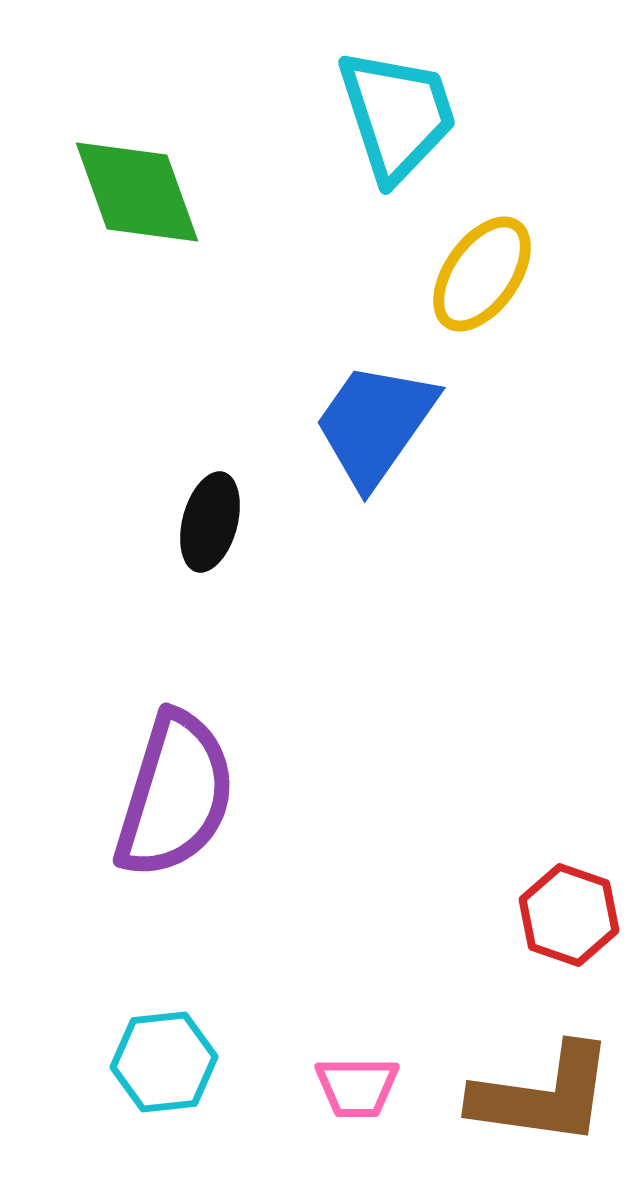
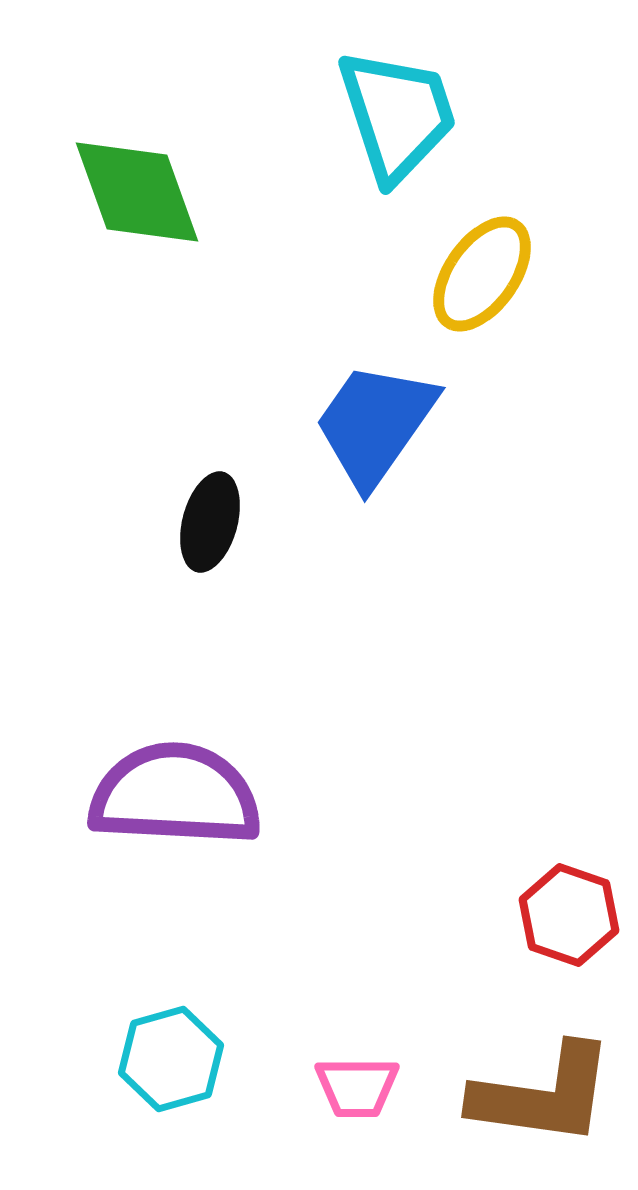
purple semicircle: rotated 104 degrees counterclockwise
cyan hexagon: moved 7 px right, 3 px up; rotated 10 degrees counterclockwise
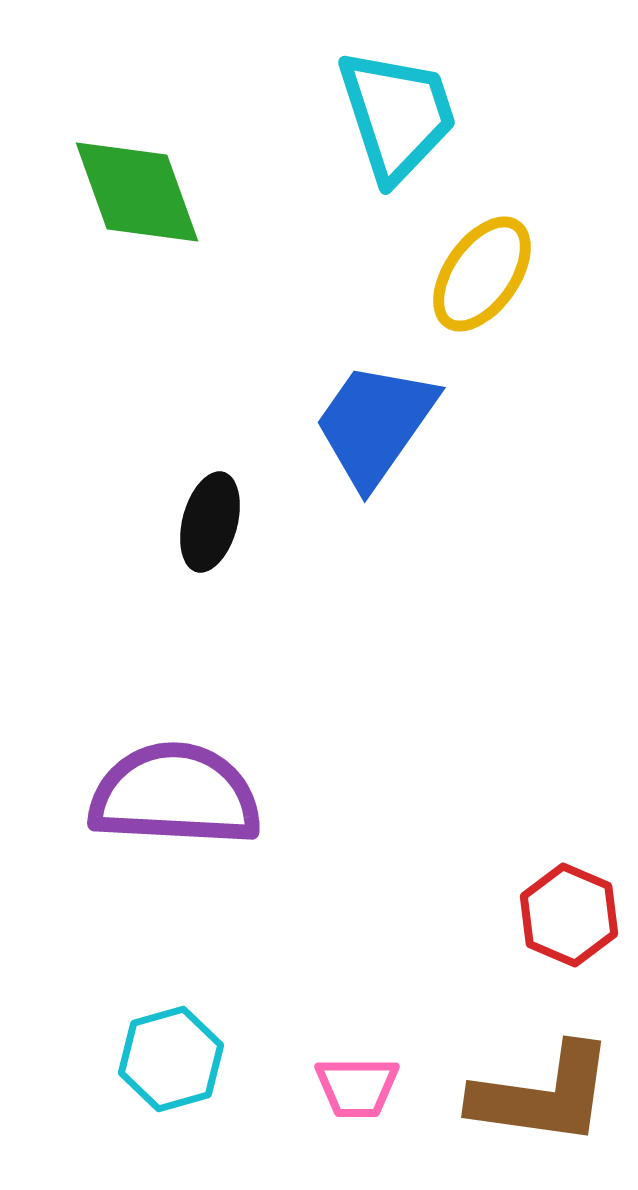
red hexagon: rotated 4 degrees clockwise
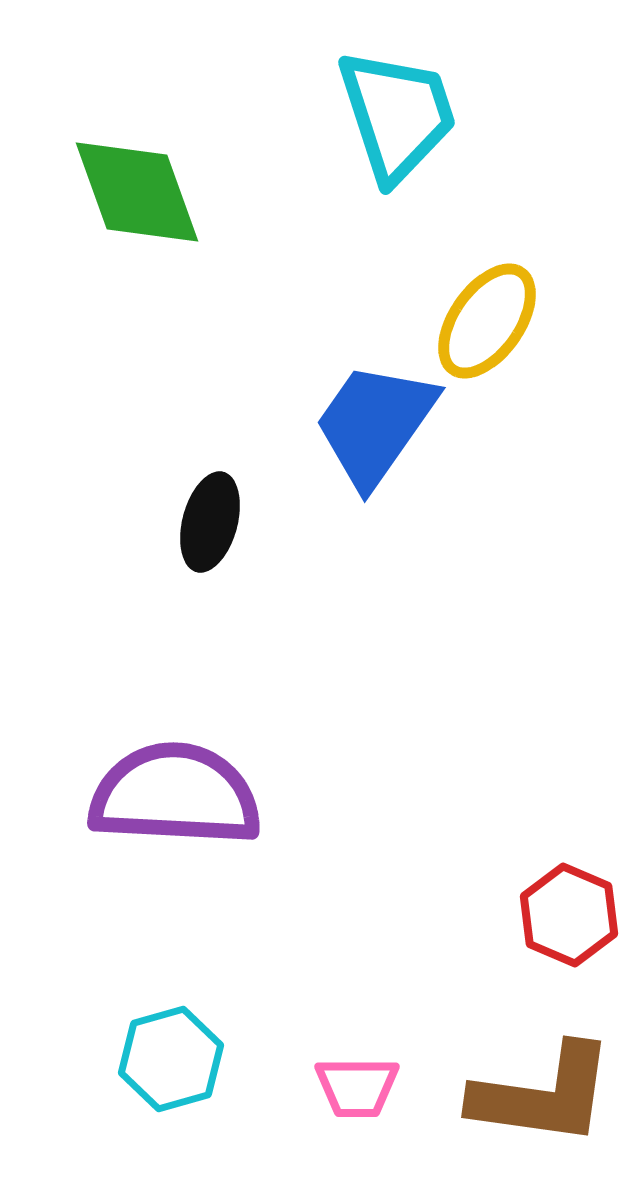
yellow ellipse: moved 5 px right, 47 px down
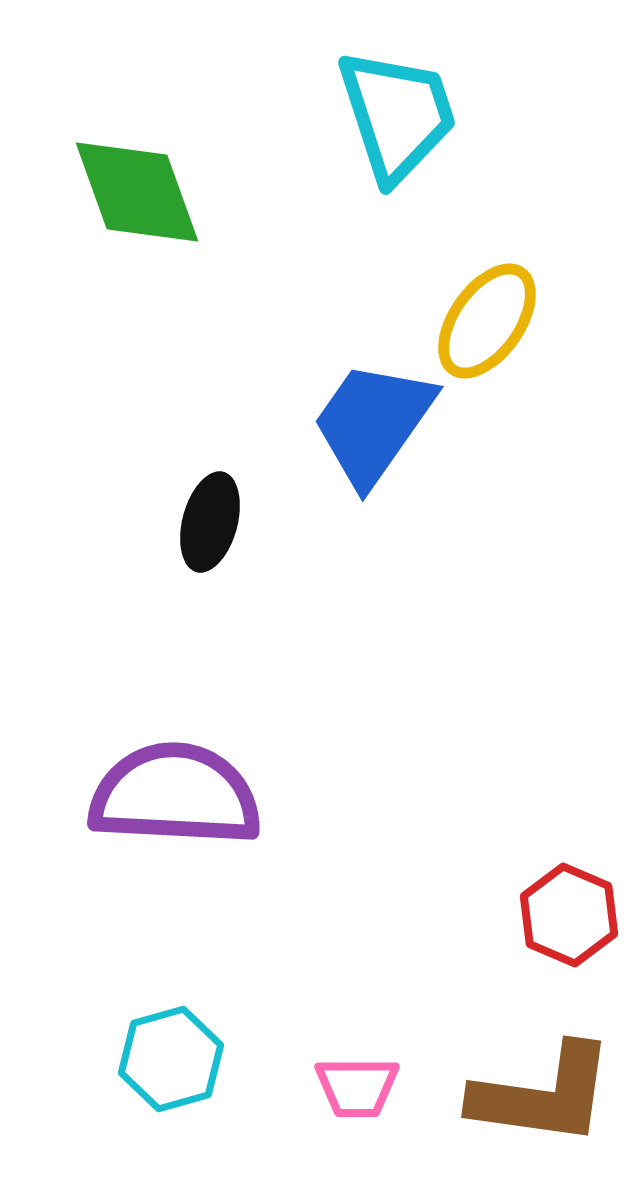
blue trapezoid: moved 2 px left, 1 px up
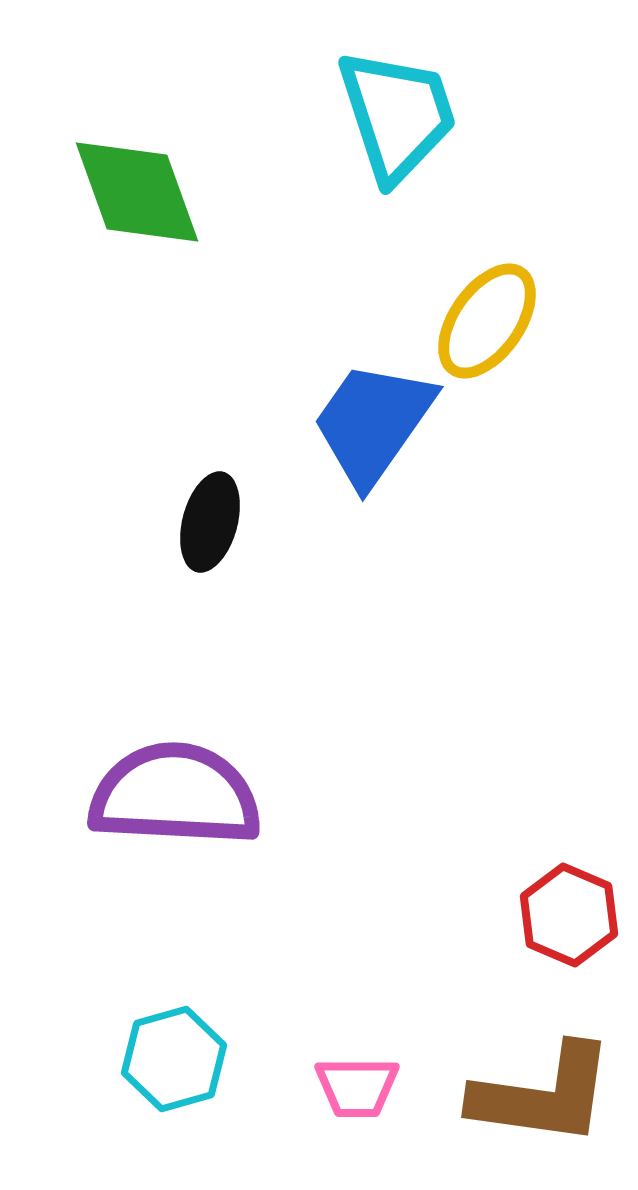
cyan hexagon: moved 3 px right
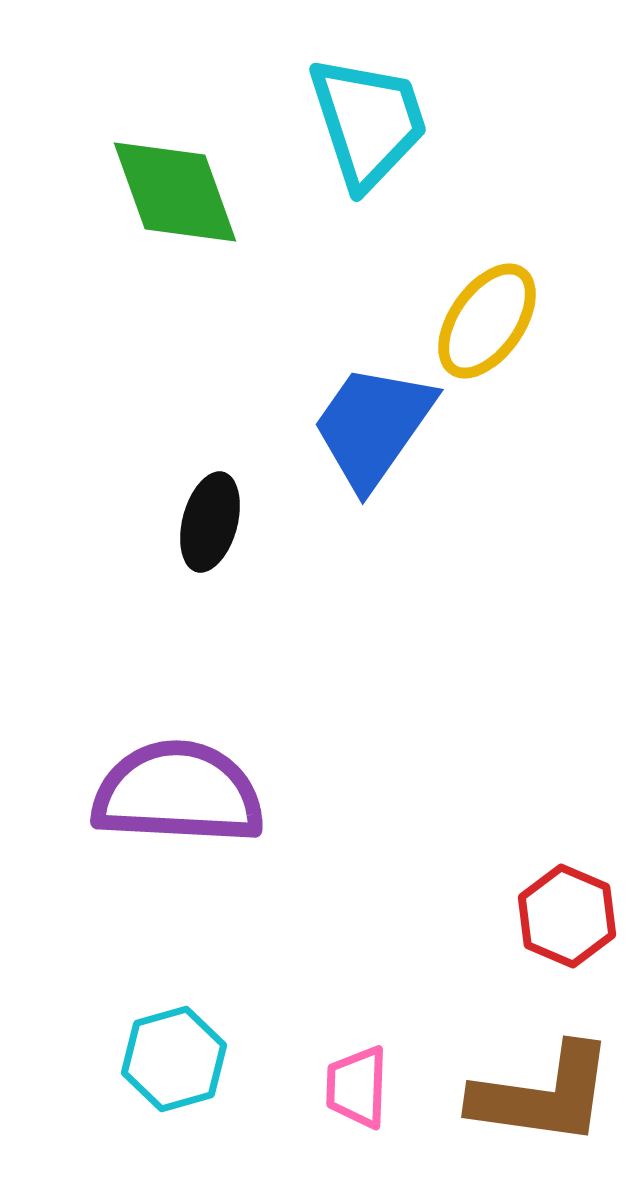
cyan trapezoid: moved 29 px left, 7 px down
green diamond: moved 38 px right
blue trapezoid: moved 3 px down
purple semicircle: moved 3 px right, 2 px up
red hexagon: moved 2 px left, 1 px down
pink trapezoid: rotated 92 degrees clockwise
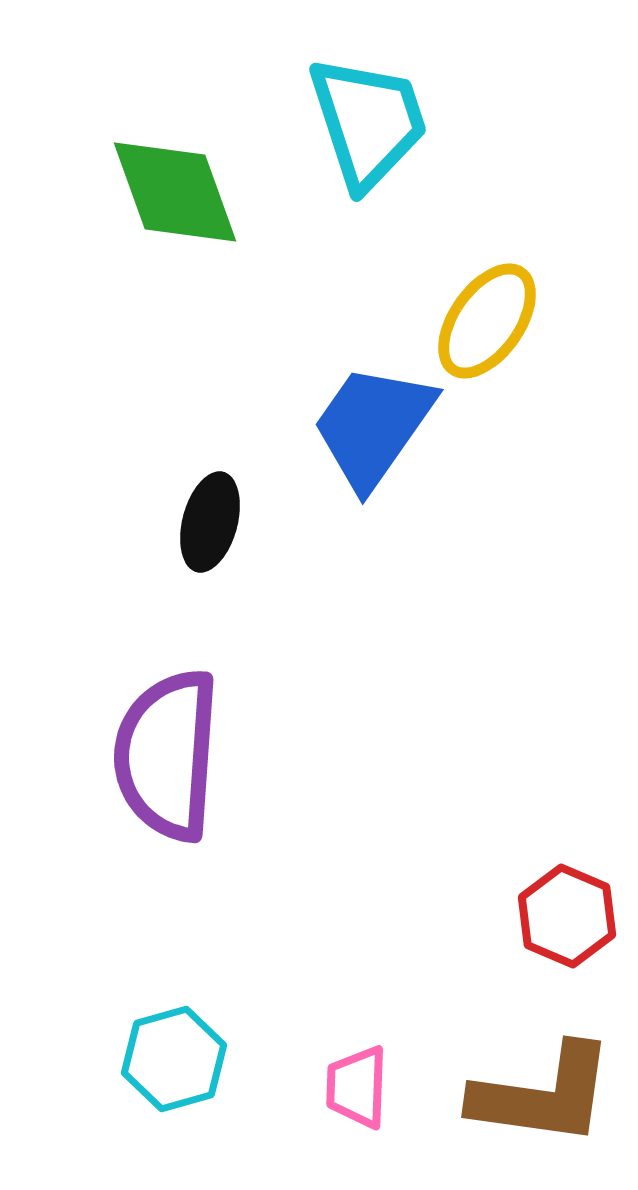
purple semicircle: moved 11 px left, 38 px up; rotated 89 degrees counterclockwise
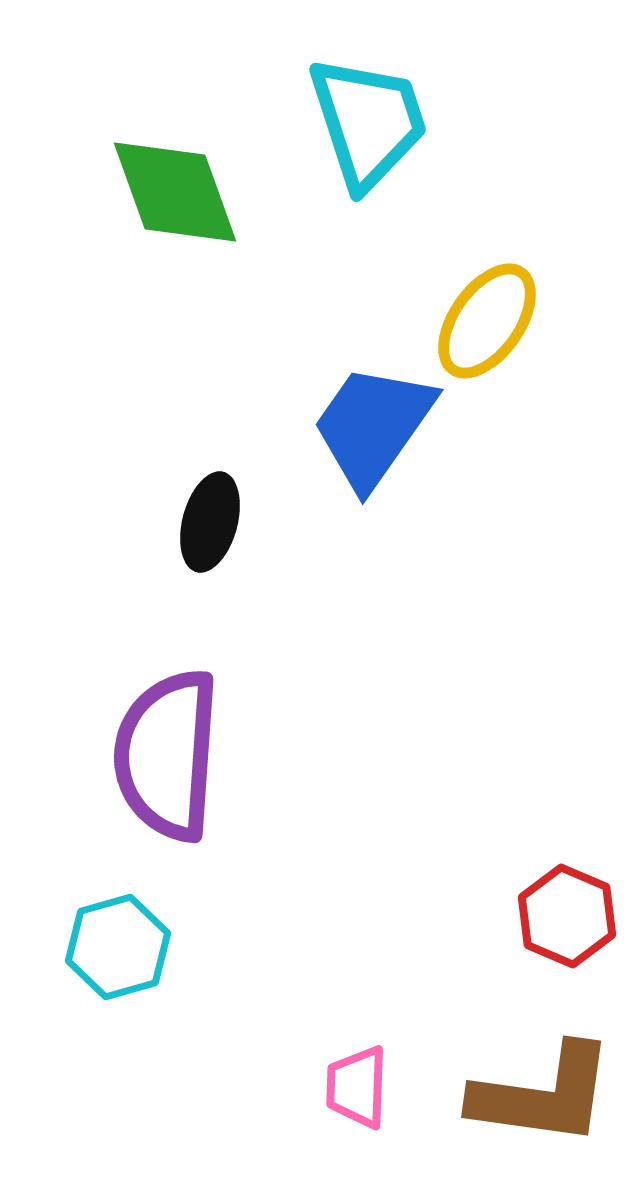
cyan hexagon: moved 56 px left, 112 px up
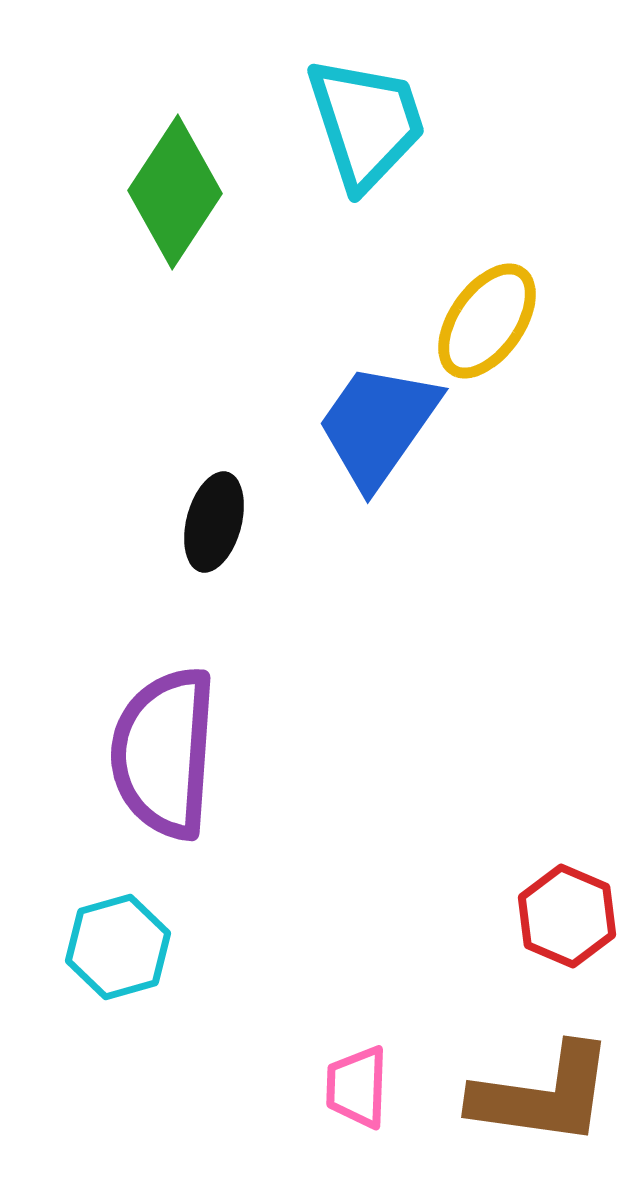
cyan trapezoid: moved 2 px left, 1 px down
green diamond: rotated 53 degrees clockwise
blue trapezoid: moved 5 px right, 1 px up
black ellipse: moved 4 px right
purple semicircle: moved 3 px left, 2 px up
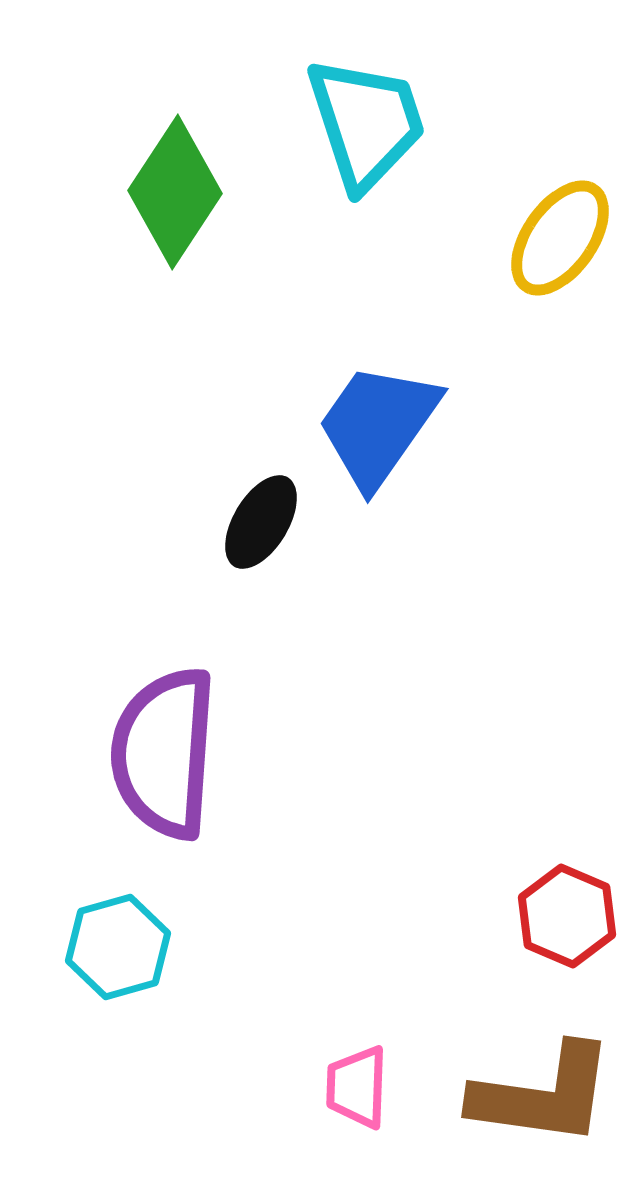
yellow ellipse: moved 73 px right, 83 px up
black ellipse: moved 47 px right; rotated 16 degrees clockwise
